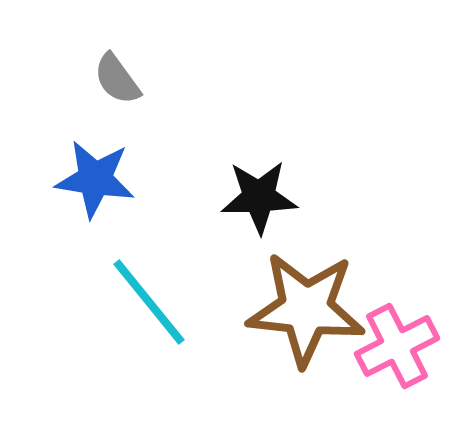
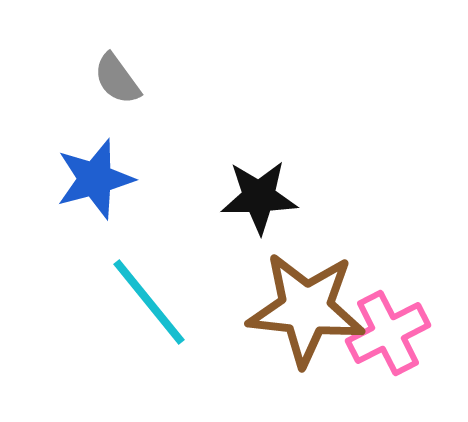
blue star: rotated 24 degrees counterclockwise
pink cross: moved 9 px left, 13 px up
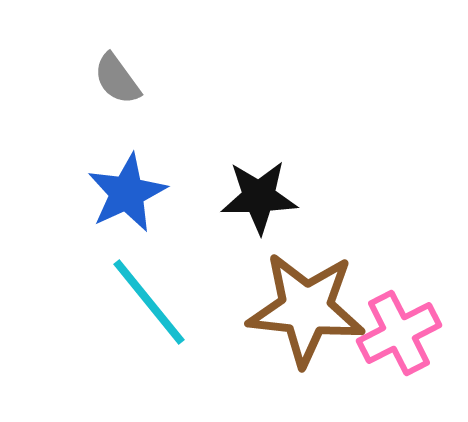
blue star: moved 32 px right, 14 px down; rotated 10 degrees counterclockwise
pink cross: moved 11 px right
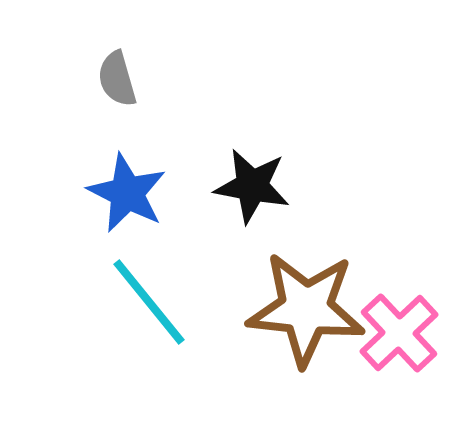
gray semicircle: rotated 20 degrees clockwise
blue star: rotated 20 degrees counterclockwise
black star: moved 7 px left, 11 px up; rotated 12 degrees clockwise
pink cross: rotated 16 degrees counterclockwise
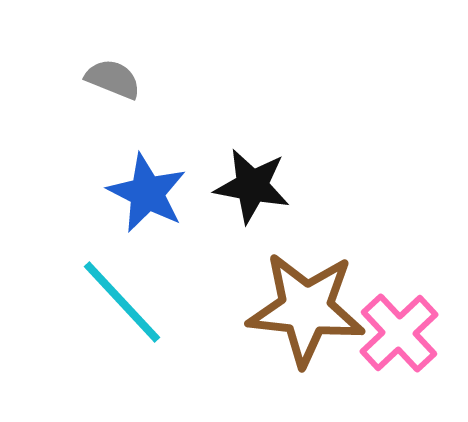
gray semicircle: moved 4 px left; rotated 128 degrees clockwise
blue star: moved 20 px right
cyan line: moved 27 px left; rotated 4 degrees counterclockwise
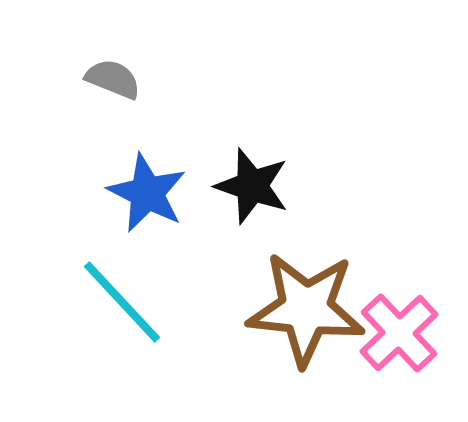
black star: rotated 8 degrees clockwise
